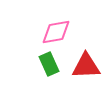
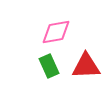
green rectangle: moved 2 px down
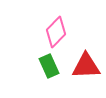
pink diamond: rotated 36 degrees counterclockwise
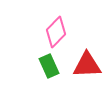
red triangle: moved 1 px right, 1 px up
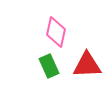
pink diamond: rotated 32 degrees counterclockwise
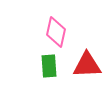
green rectangle: rotated 20 degrees clockwise
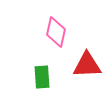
green rectangle: moved 7 px left, 11 px down
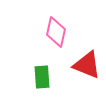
red triangle: rotated 24 degrees clockwise
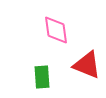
pink diamond: moved 2 px up; rotated 20 degrees counterclockwise
